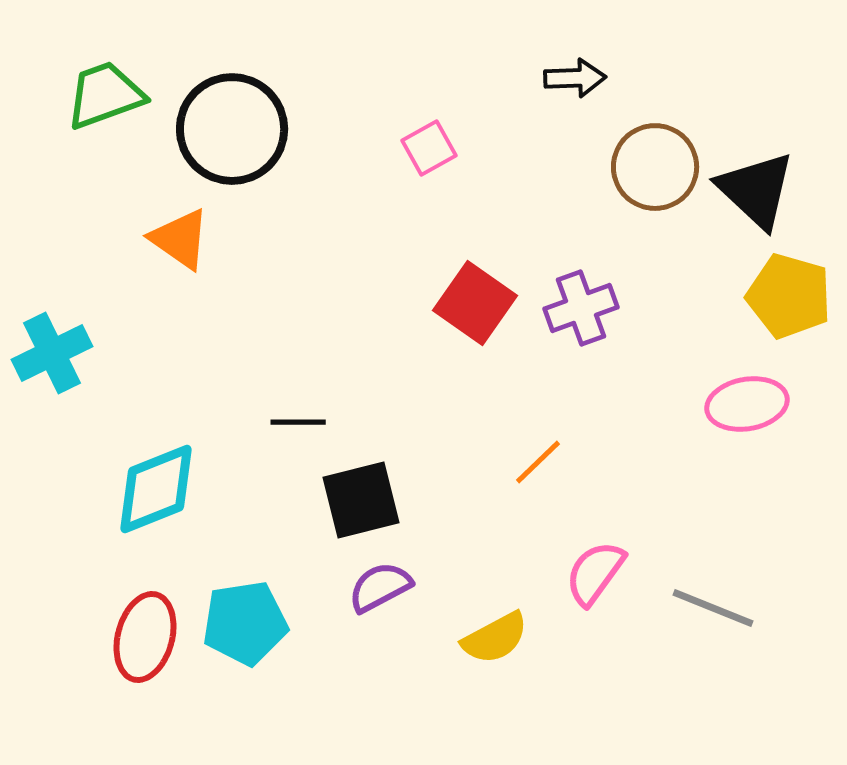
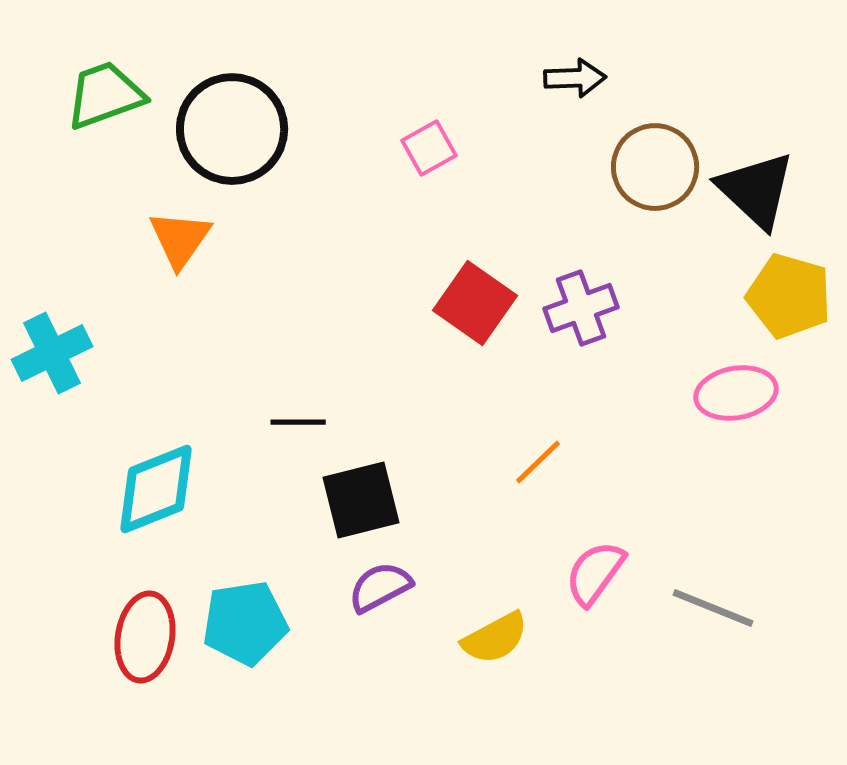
orange triangle: rotated 30 degrees clockwise
pink ellipse: moved 11 px left, 11 px up
red ellipse: rotated 6 degrees counterclockwise
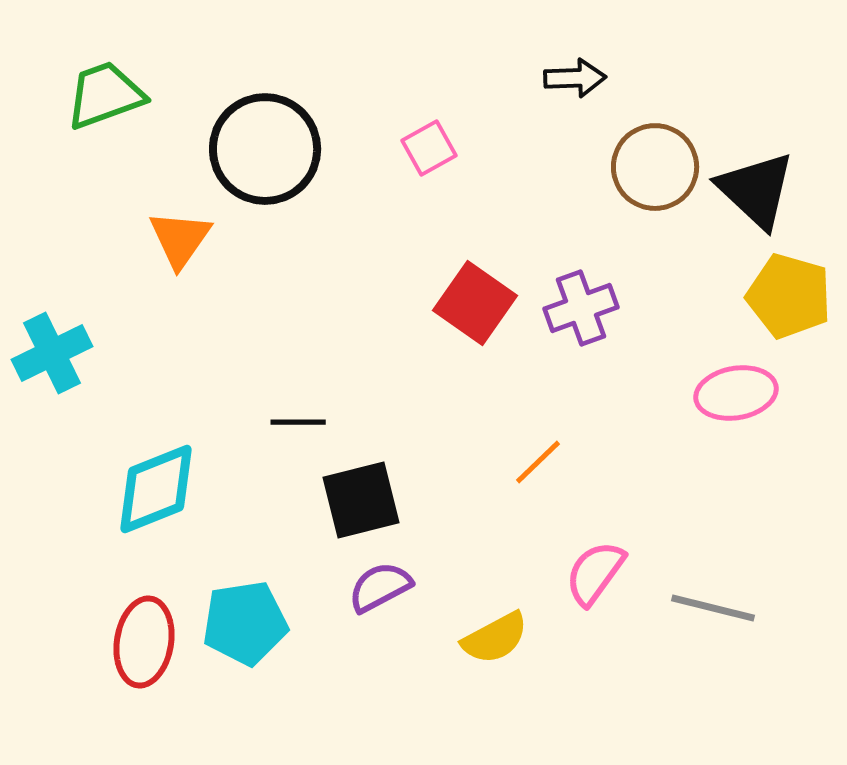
black circle: moved 33 px right, 20 px down
gray line: rotated 8 degrees counterclockwise
red ellipse: moved 1 px left, 5 px down
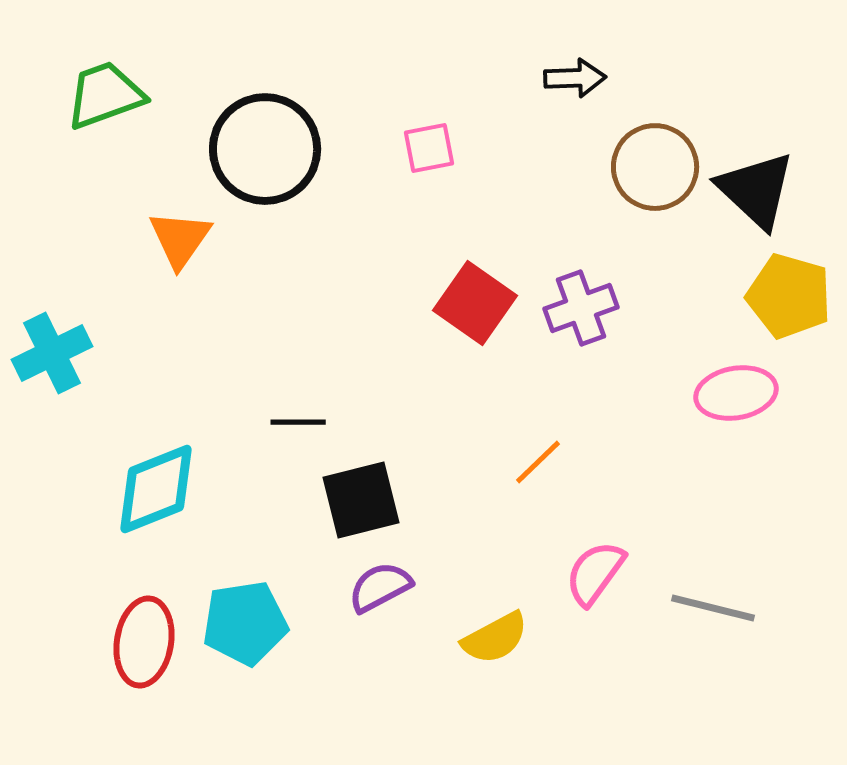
pink square: rotated 18 degrees clockwise
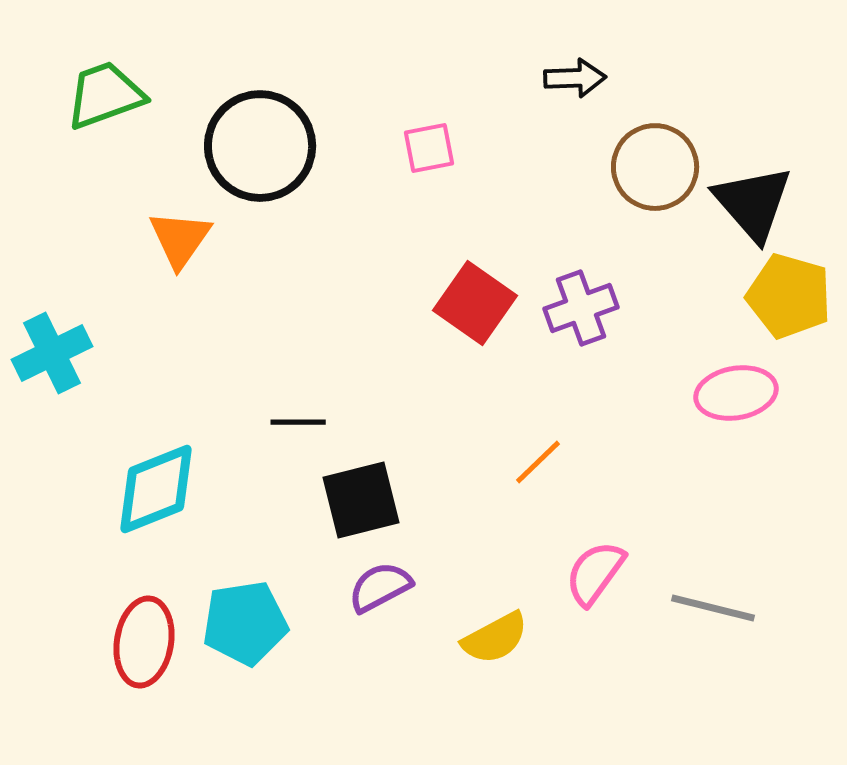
black circle: moved 5 px left, 3 px up
black triangle: moved 3 px left, 13 px down; rotated 6 degrees clockwise
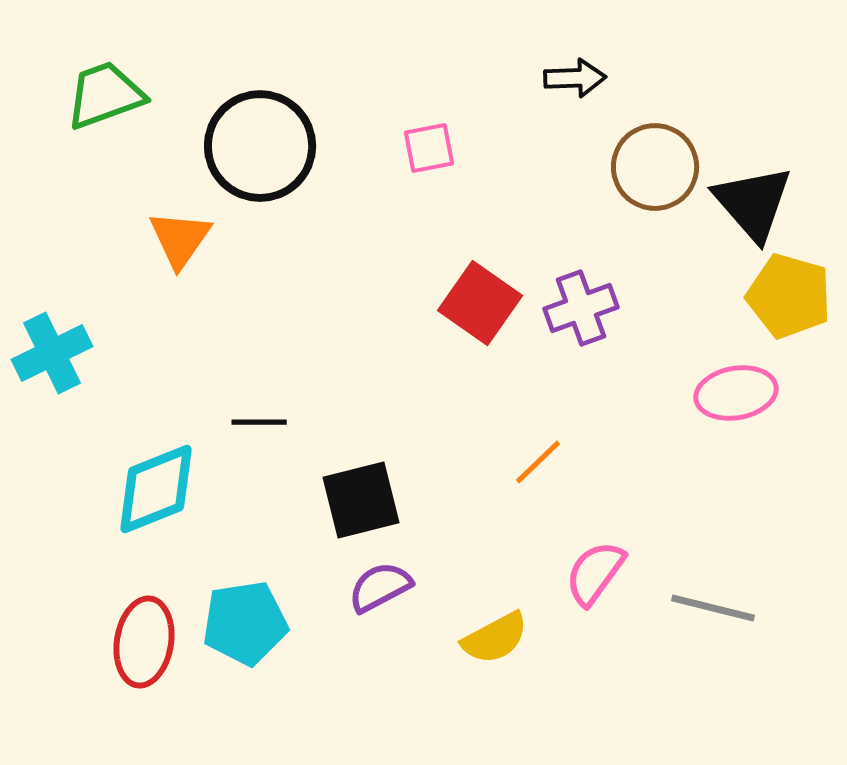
red square: moved 5 px right
black line: moved 39 px left
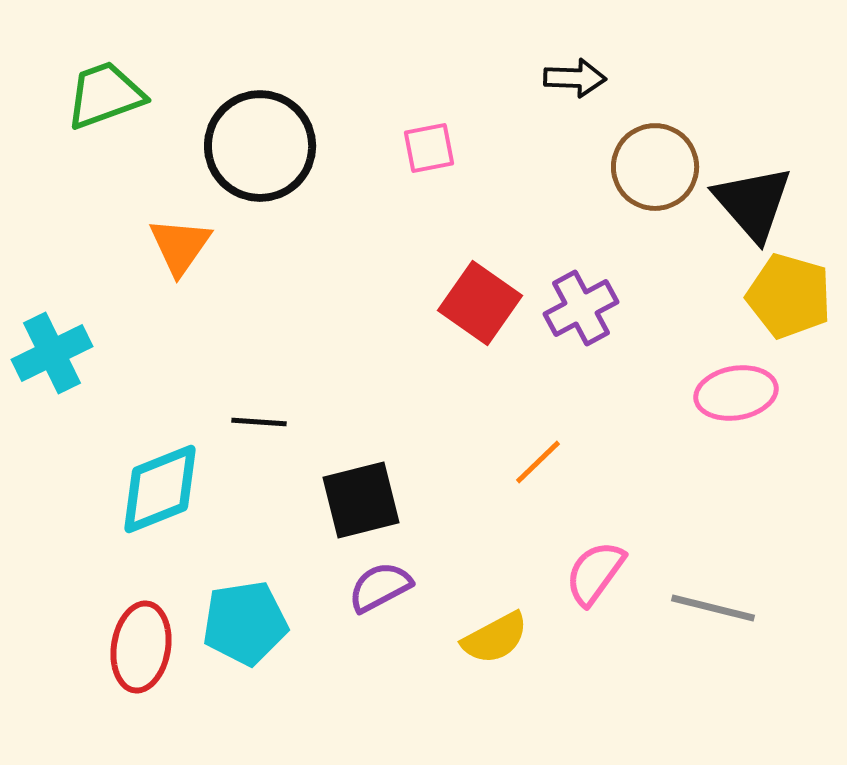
black arrow: rotated 4 degrees clockwise
orange triangle: moved 7 px down
purple cross: rotated 8 degrees counterclockwise
black line: rotated 4 degrees clockwise
cyan diamond: moved 4 px right
red ellipse: moved 3 px left, 5 px down
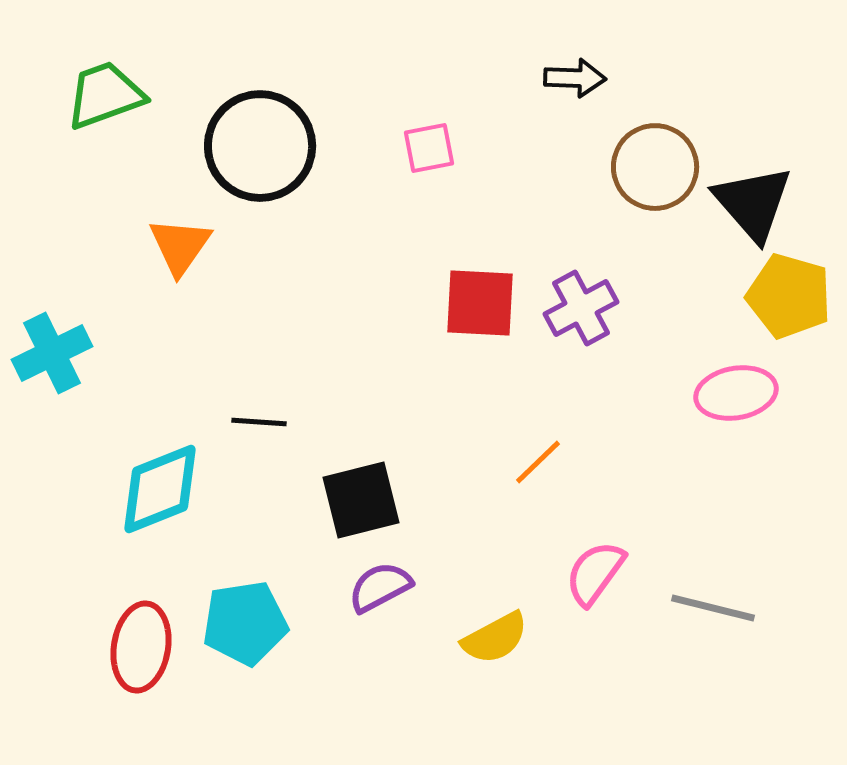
red square: rotated 32 degrees counterclockwise
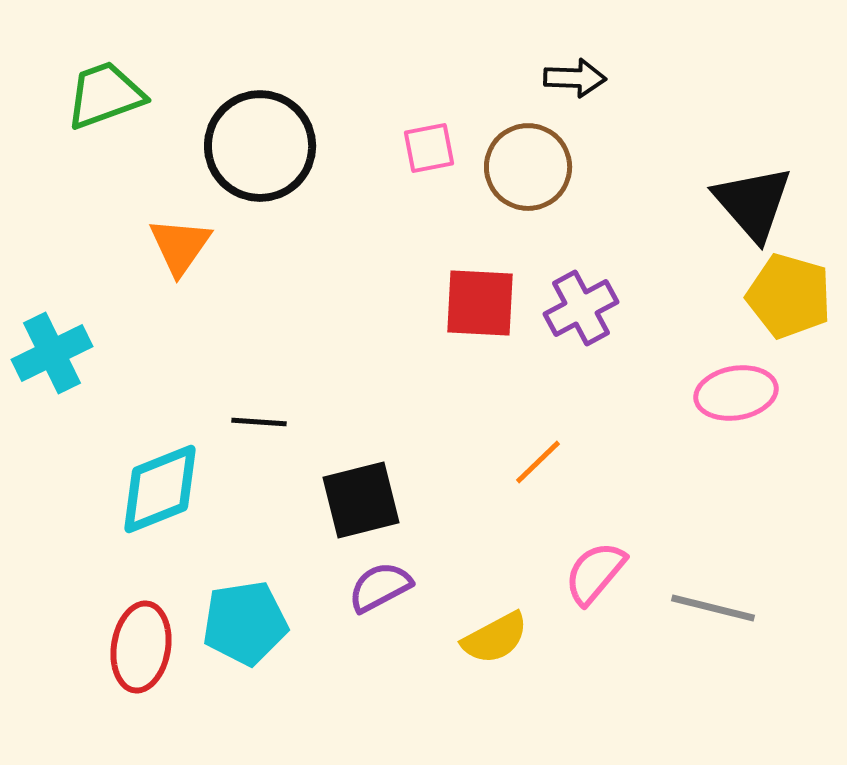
brown circle: moved 127 px left
pink semicircle: rotated 4 degrees clockwise
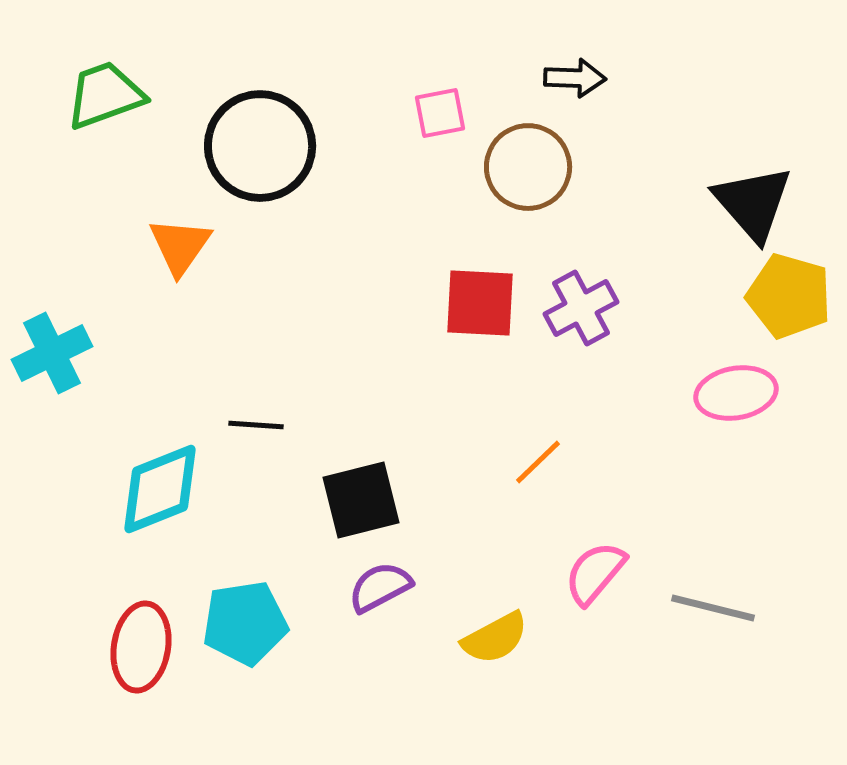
pink square: moved 11 px right, 35 px up
black line: moved 3 px left, 3 px down
